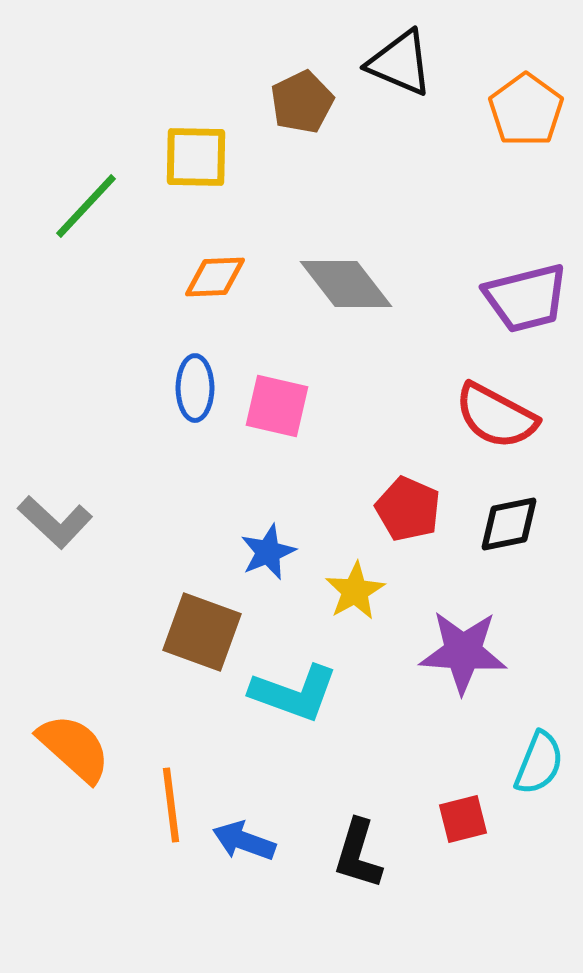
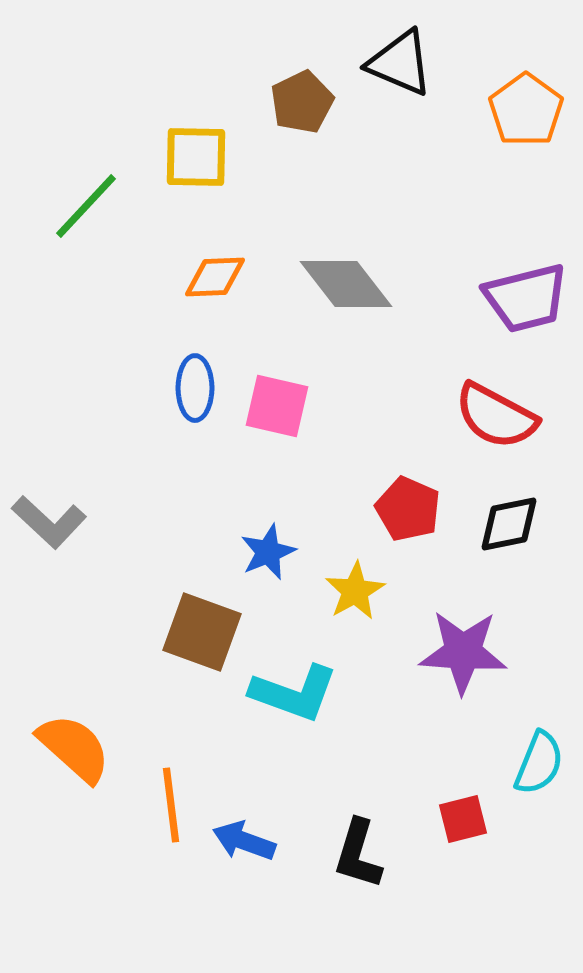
gray L-shape: moved 6 px left
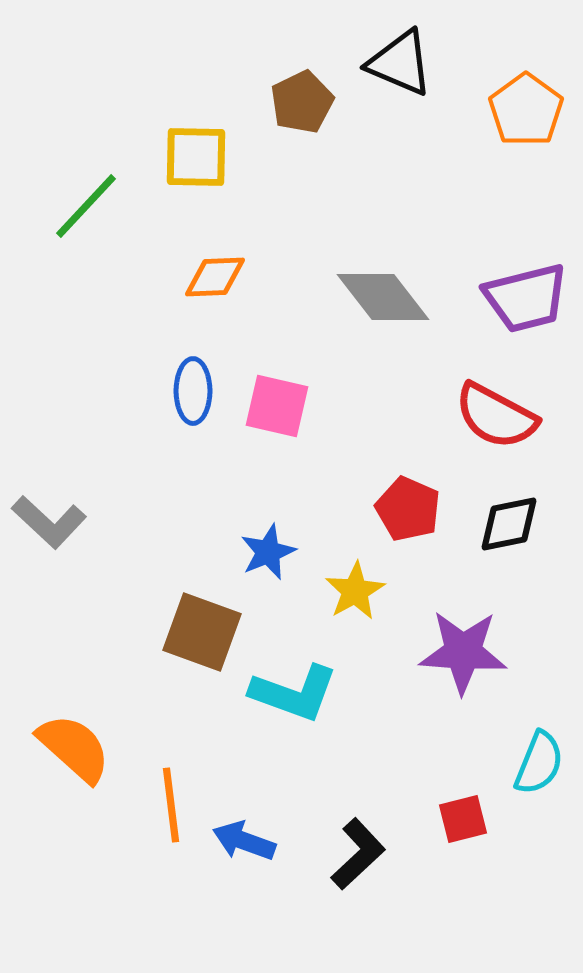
gray diamond: moved 37 px right, 13 px down
blue ellipse: moved 2 px left, 3 px down
black L-shape: rotated 150 degrees counterclockwise
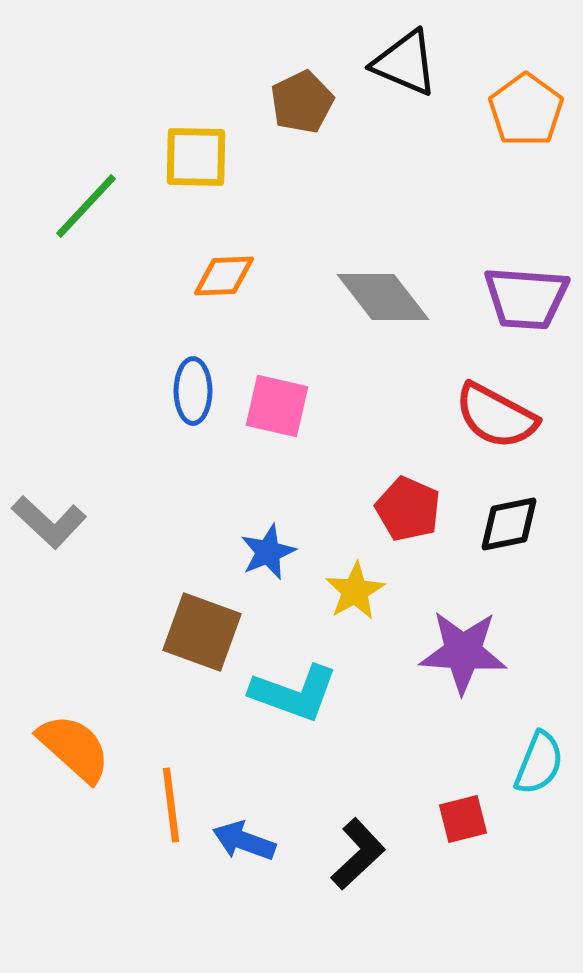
black triangle: moved 5 px right
orange diamond: moved 9 px right, 1 px up
purple trapezoid: rotated 18 degrees clockwise
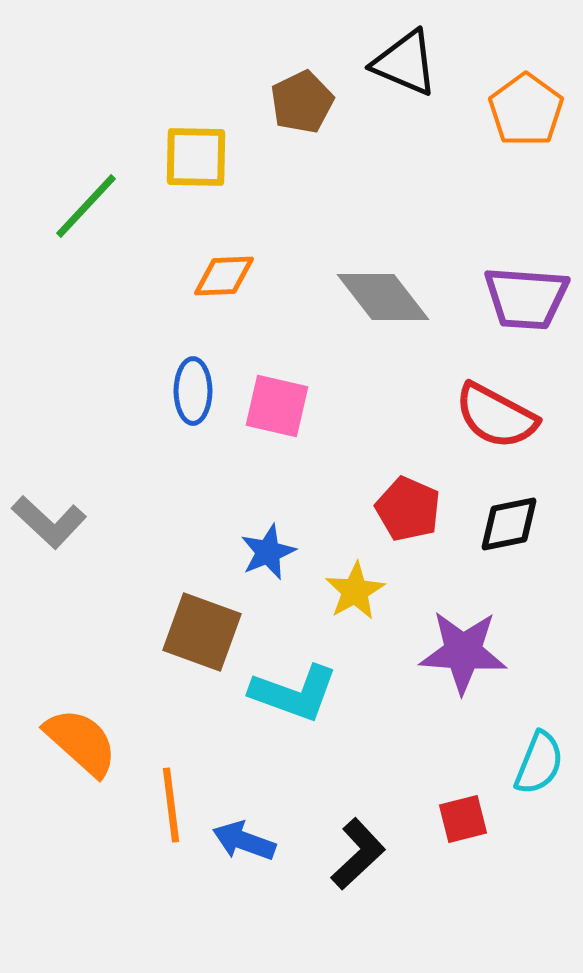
orange semicircle: moved 7 px right, 6 px up
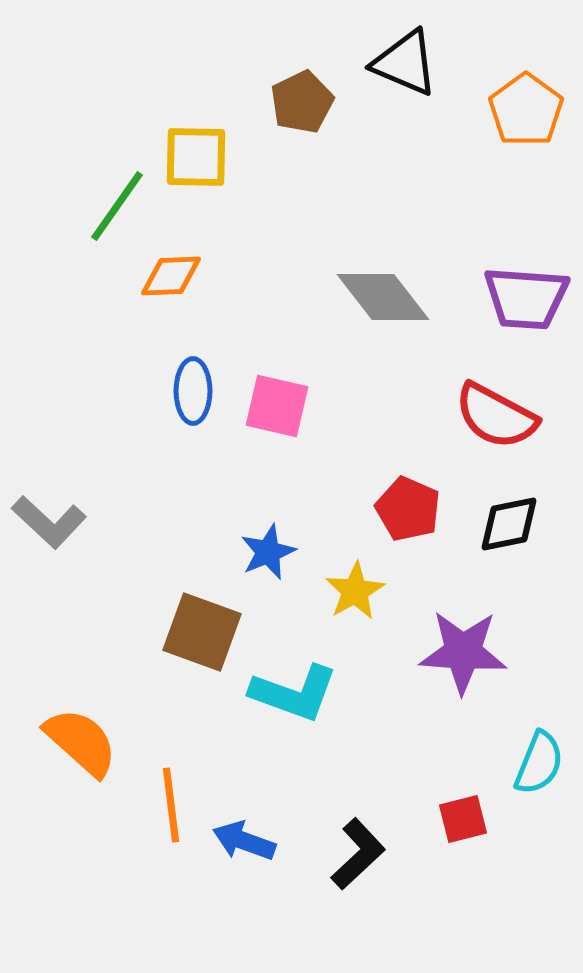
green line: moved 31 px right; rotated 8 degrees counterclockwise
orange diamond: moved 53 px left
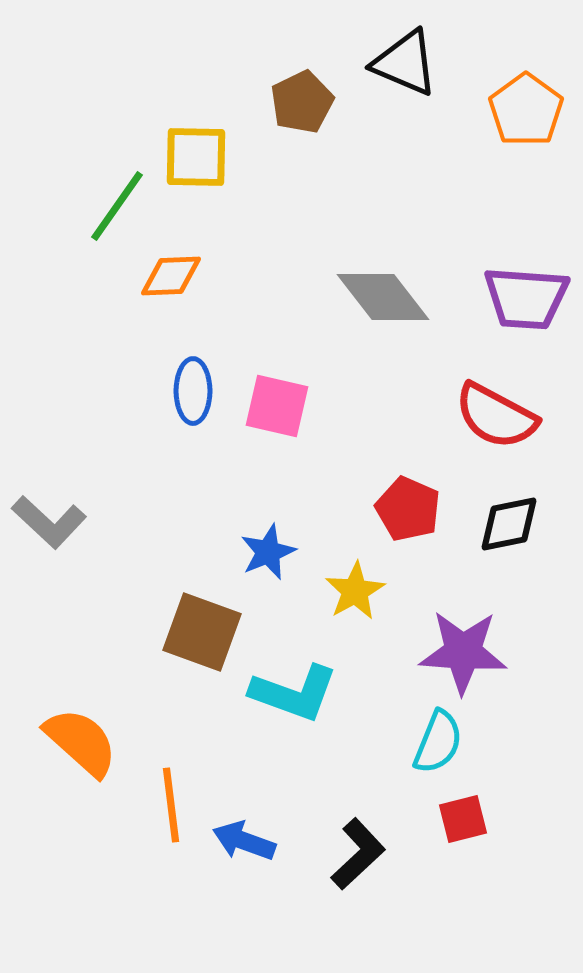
cyan semicircle: moved 101 px left, 21 px up
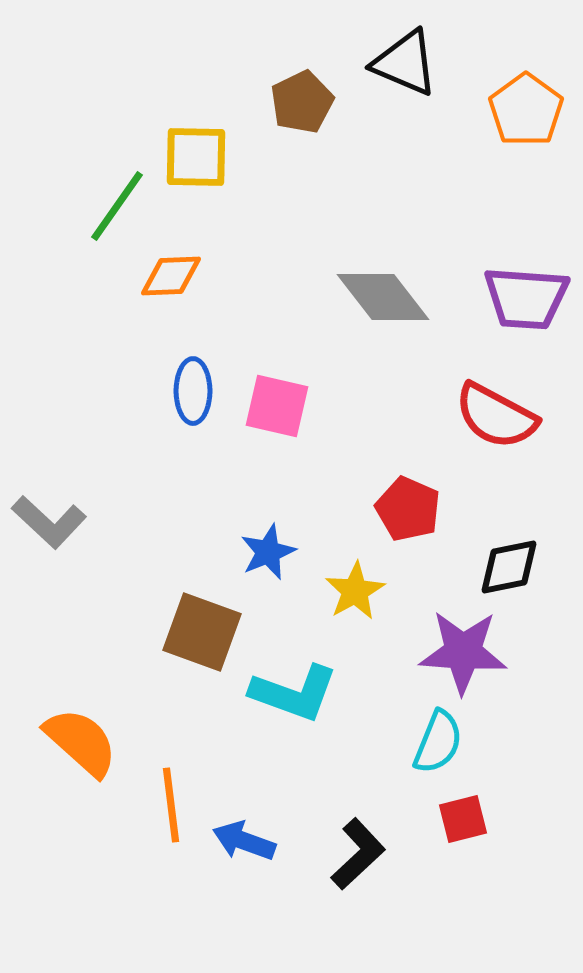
black diamond: moved 43 px down
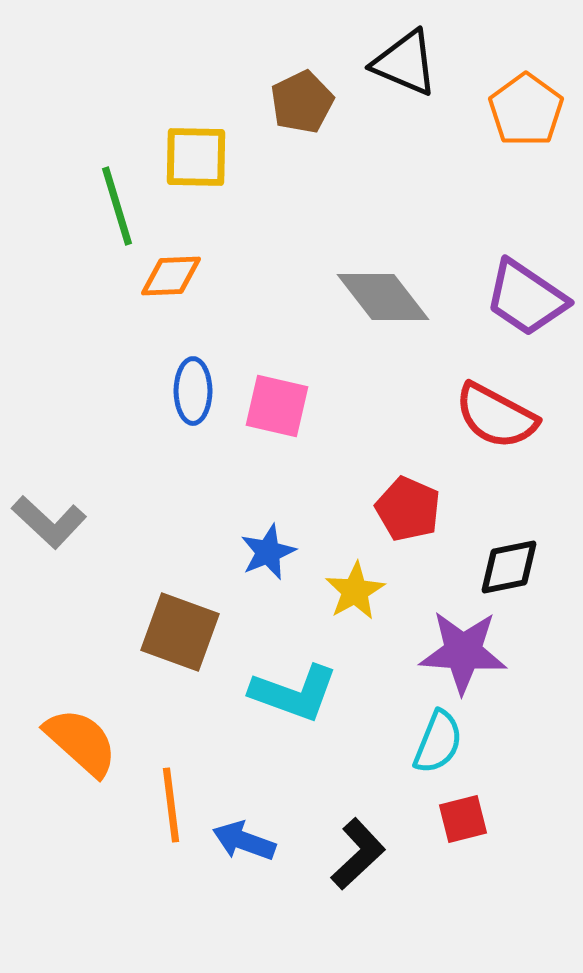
green line: rotated 52 degrees counterclockwise
purple trapezoid: rotated 30 degrees clockwise
brown square: moved 22 px left
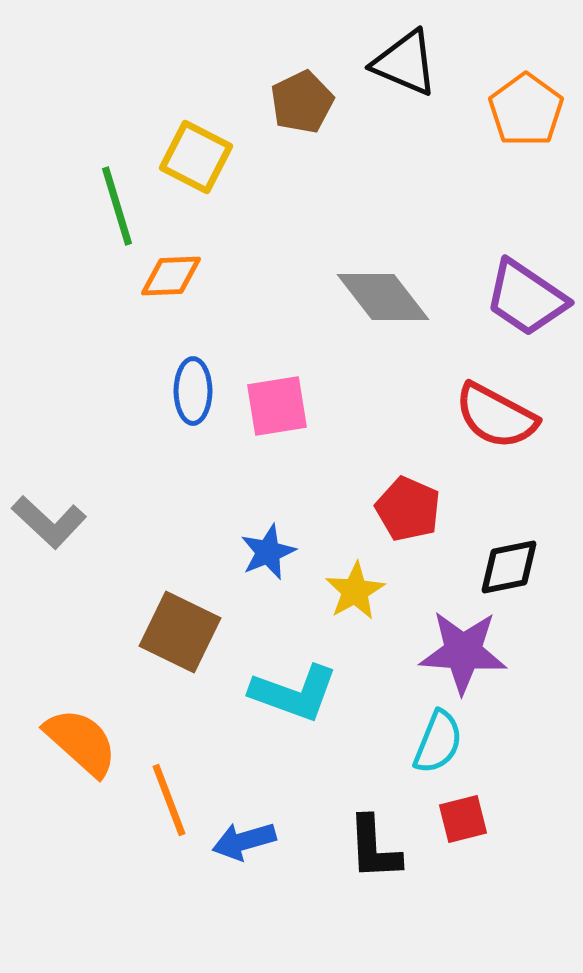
yellow square: rotated 26 degrees clockwise
pink square: rotated 22 degrees counterclockwise
brown square: rotated 6 degrees clockwise
orange line: moved 2 px left, 5 px up; rotated 14 degrees counterclockwise
blue arrow: rotated 36 degrees counterclockwise
black L-shape: moved 16 px right, 6 px up; rotated 130 degrees clockwise
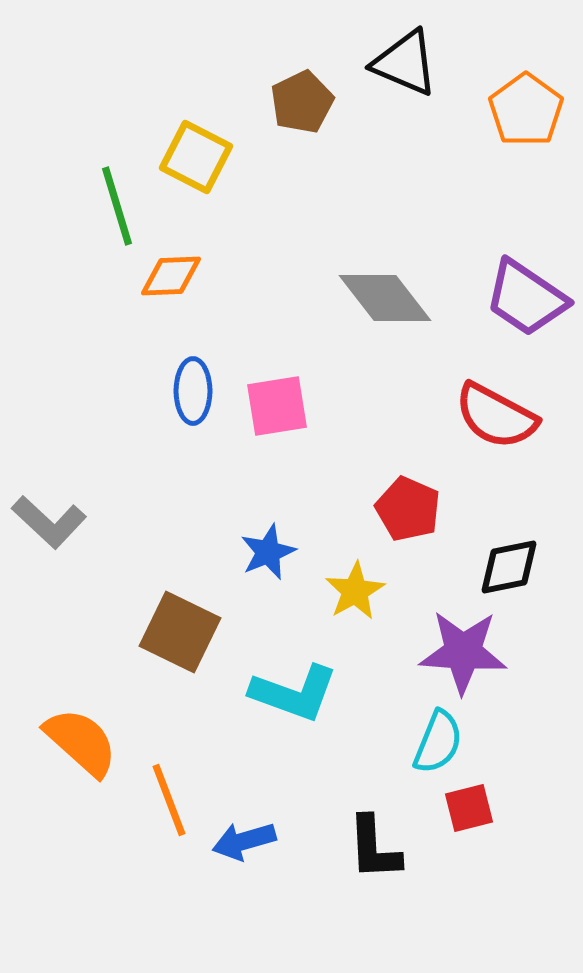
gray diamond: moved 2 px right, 1 px down
red square: moved 6 px right, 11 px up
